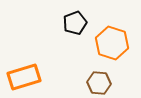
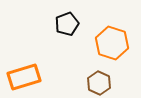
black pentagon: moved 8 px left, 1 px down
brown hexagon: rotated 20 degrees clockwise
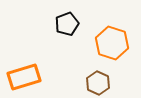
brown hexagon: moved 1 px left
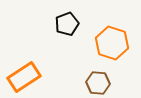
orange rectangle: rotated 16 degrees counterclockwise
brown hexagon: rotated 20 degrees counterclockwise
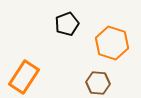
orange rectangle: rotated 24 degrees counterclockwise
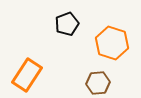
orange rectangle: moved 3 px right, 2 px up
brown hexagon: rotated 10 degrees counterclockwise
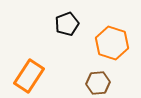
orange rectangle: moved 2 px right, 1 px down
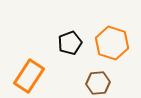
black pentagon: moved 3 px right, 19 px down
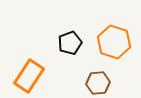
orange hexagon: moved 2 px right, 1 px up
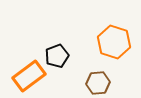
black pentagon: moved 13 px left, 13 px down
orange rectangle: rotated 20 degrees clockwise
